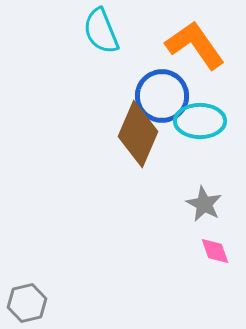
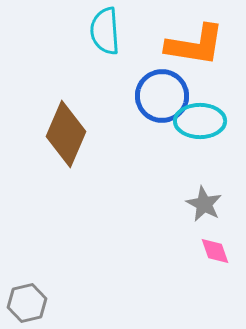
cyan semicircle: moved 4 px right; rotated 18 degrees clockwise
orange L-shape: rotated 134 degrees clockwise
brown diamond: moved 72 px left
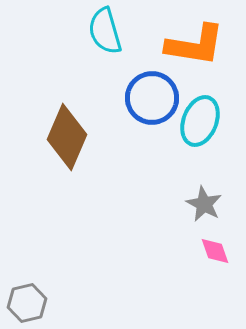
cyan semicircle: rotated 12 degrees counterclockwise
blue circle: moved 10 px left, 2 px down
cyan ellipse: rotated 69 degrees counterclockwise
brown diamond: moved 1 px right, 3 px down
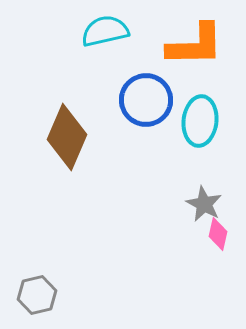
cyan semicircle: rotated 93 degrees clockwise
orange L-shape: rotated 10 degrees counterclockwise
blue circle: moved 6 px left, 2 px down
cyan ellipse: rotated 15 degrees counterclockwise
pink diamond: moved 3 px right, 17 px up; rotated 32 degrees clockwise
gray hexagon: moved 10 px right, 8 px up
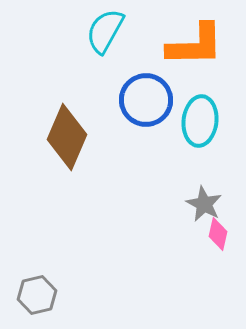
cyan semicircle: rotated 48 degrees counterclockwise
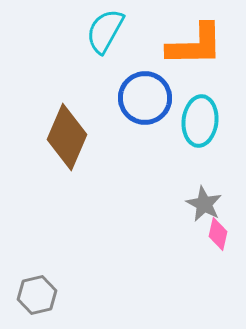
blue circle: moved 1 px left, 2 px up
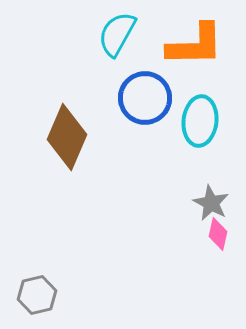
cyan semicircle: moved 12 px right, 3 px down
gray star: moved 7 px right, 1 px up
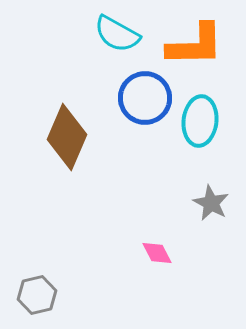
cyan semicircle: rotated 90 degrees counterclockwise
pink diamond: moved 61 px left, 19 px down; rotated 40 degrees counterclockwise
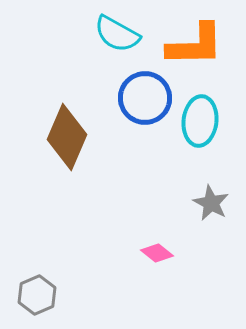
pink diamond: rotated 24 degrees counterclockwise
gray hexagon: rotated 9 degrees counterclockwise
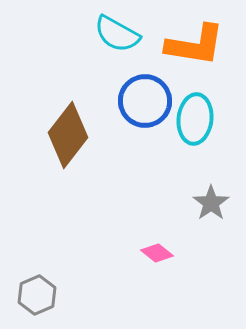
orange L-shape: rotated 10 degrees clockwise
blue circle: moved 3 px down
cyan ellipse: moved 5 px left, 2 px up
brown diamond: moved 1 px right, 2 px up; rotated 14 degrees clockwise
gray star: rotated 9 degrees clockwise
